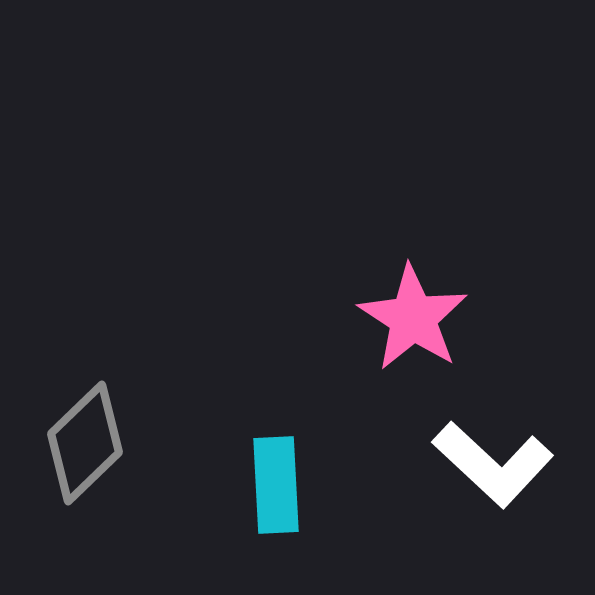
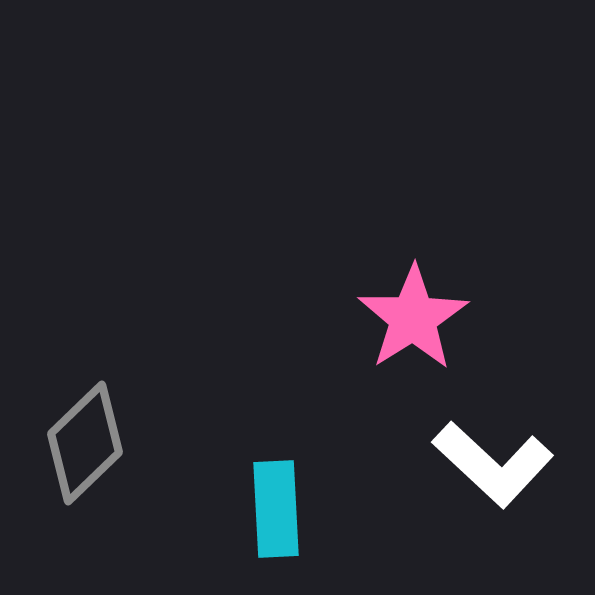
pink star: rotated 7 degrees clockwise
cyan rectangle: moved 24 px down
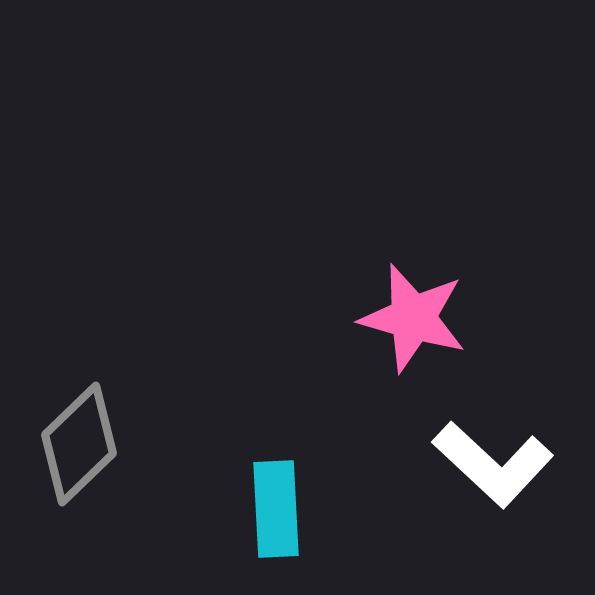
pink star: rotated 24 degrees counterclockwise
gray diamond: moved 6 px left, 1 px down
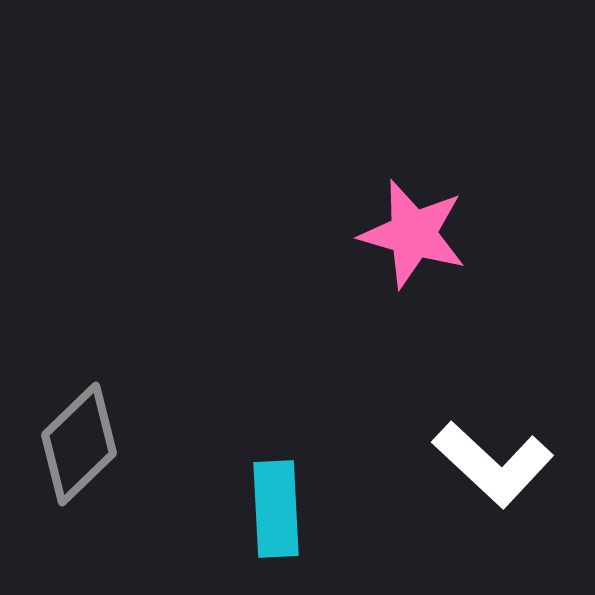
pink star: moved 84 px up
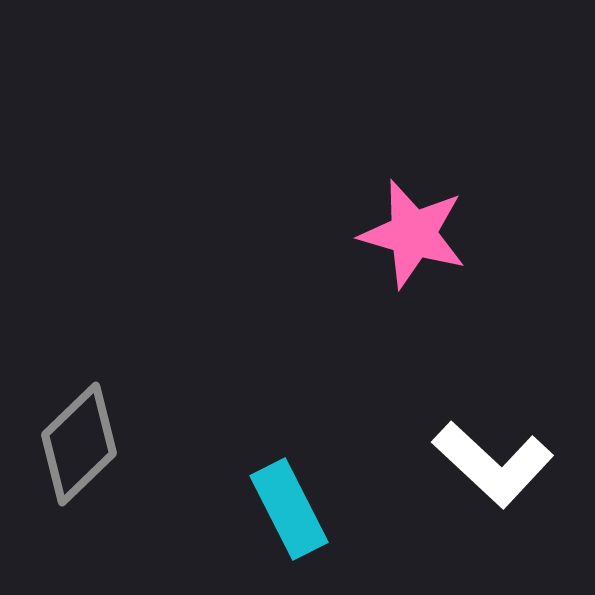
cyan rectangle: moved 13 px right; rotated 24 degrees counterclockwise
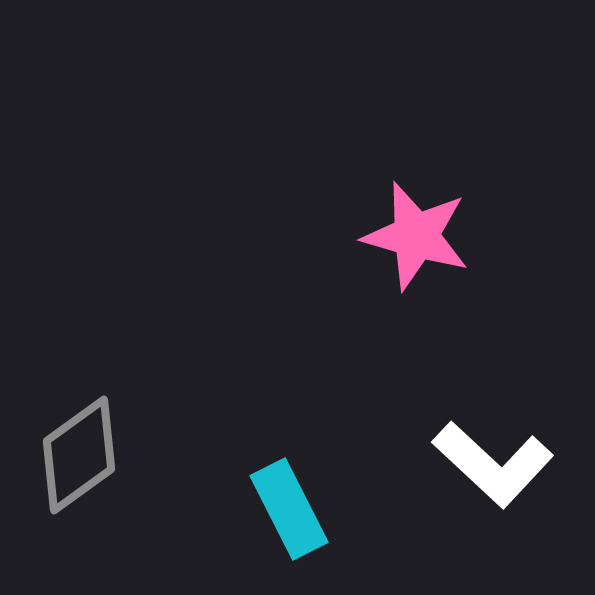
pink star: moved 3 px right, 2 px down
gray diamond: moved 11 px down; rotated 8 degrees clockwise
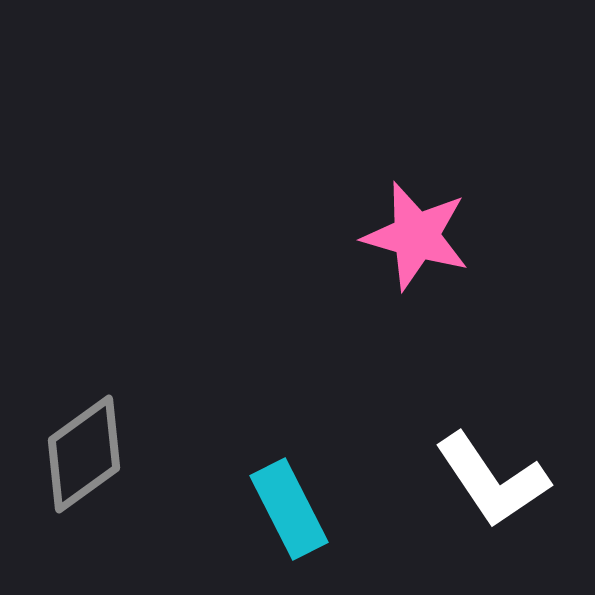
gray diamond: moved 5 px right, 1 px up
white L-shape: moved 1 px left, 16 px down; rotated 13 degrees clockwise
